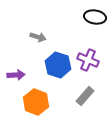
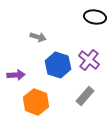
purple cross: moved 1 px right; rotated 15 degrees clockwise
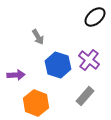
black ellipse: rotated 50 degrees counterclockwise
gray arrow: rotated 42 degrees clockwise
orange hexagon: moved 1 px down
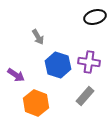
black ellipse: rotated 25 degrees clockwise
purple cross: moved 2 px down; rotated 30 degrees counterclockwise
purple arrow: rotated 36 degrees clockwise
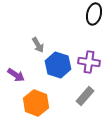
black ellipse: moved 1 px left, 3 px up; rotated 60 degrees counterclockwise
gray arrow: moved 8 px down
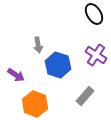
black ellipse: rotated 45 degrees counterclockwise
gray arrow: rotated 21 degrees clockwise
purple cross: moved 7 px right, 7 px up; rotated 25 degrees clockwise
orange hexagon: moved 1 px left, 1 px down
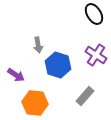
orange hexagon: moved 1 px up; rotated 15 degrees counterclockwise
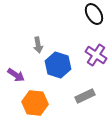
gray rectangle: rotated 24 degrees clockwise
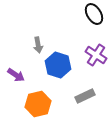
orange hexagon: moved 3 px right, 1 px down; rotated 20 degrees counterclockwise
